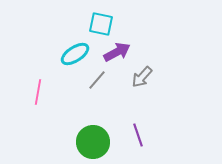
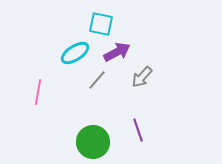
cyan ellipse: moved 1 px up
purple line: moved 5 px up
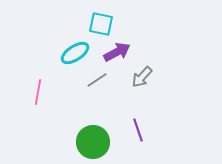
gray line: rotated 15 degrees clockwise
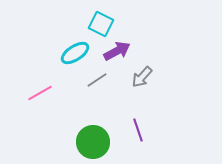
cyan square: rotated 15 degrees clockwise
purple arrow: moved 1 px up
pink line: moved 2 px right, 1 px down; rotated 50 degrees clockwise
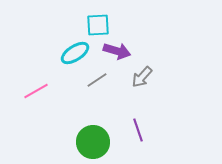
cyan square: moved 3 px left, 1 px down; rotated 30 degrees counterclockwise
purple arrow: rotated 44 degrees clockwise
pink line: moved 4 px left, 2 px up
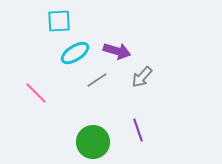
cyan square: moved 39 px left, 4 px up
pink line: moved 2 px down; rotated 75 degrees clockwise
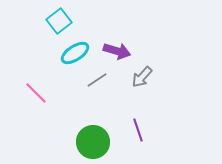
cyan square: rotated 35 degrees counterclockwise
